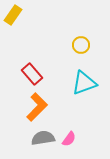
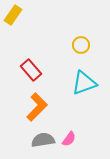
red rectangle: moved 1 px left, 4 px up
gray semicircle: moved 2 px down
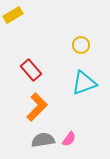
yellow rectangle: rotated 24 degrees clockwise
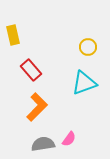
yellow rectangle: moved 20 px down; rotated 72 degrees counterclockwise
yellow circle: moved 7 px right, 2 px down
gray semicircle: moved 4 px down
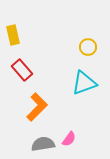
red rectangle: moved 9 px left
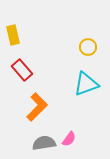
cyan triangle: moved 2 px right, 1 px down
gray semicircle: moved 1 px right, 1 px up
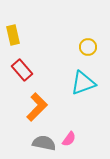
cyan triangle: moved 3 px left, 1 px up
gray semicircle: rotated 20 degrees clockwise
